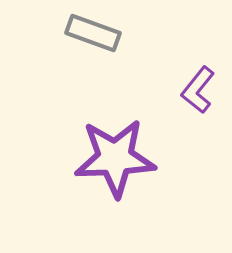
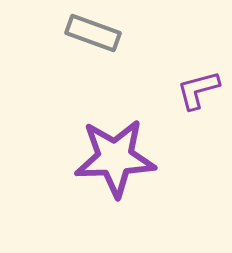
purple L-shape: rotated 36 degrees clockwise
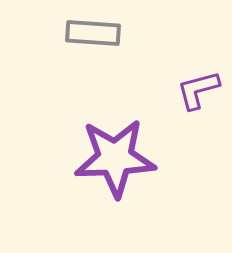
gray rectangle: rotated 16 degrees counterclockwise
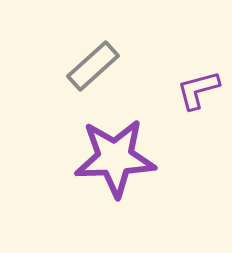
gray rectangle: moved 33 px down; rotated 46 degrees counterclockwise
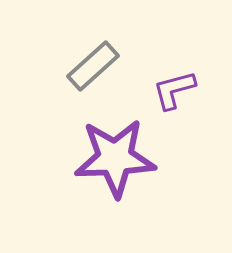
purple L-shape: moved 24 px left
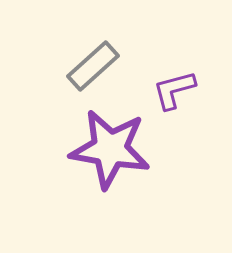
purple star: moved 5 px left, 9 px up; rotated 12 degrees clockwise
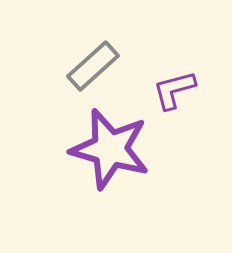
purple star: rotated 6 degrees clockwise
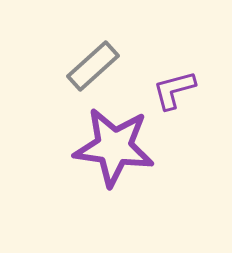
purple star: moved 4 px right, 2 px up; rotated 8 degrees counterclockwise
